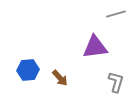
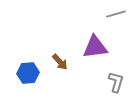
blue hexagon: moved 3 px down
brown arrow: moved 16 px up
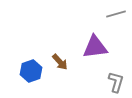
blue hexagon: moved 3 px right, 2 px up; rotated 15 degrees counterclockwise
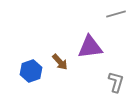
purple triangle: moved 5 px left
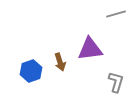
purple triangle: moved 2 px down
brown arrow: rotated 24 degrees clockwise
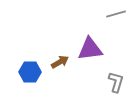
brown arrow: rotated 102 degrees counterclockwise
blue hexagon: moved 1 px left, 1 px down; rotated 20 degrees clockwise
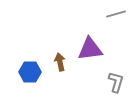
brown arrow: rotated 72 degrees counterclockwise
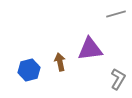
blue hexagon: moved 1 px left, 2 px up; rotated 15 degrees counterclockwise
gray L-shape: moved 2 px right, 3 px up; rotated 15 degrees clockwise
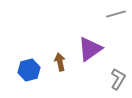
purple triangle: rotated 28 degrees counterclockwise
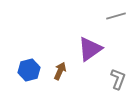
gray line: moved 2 px down
brown arrow: moved 9 px down; rotated 36 degrees clockwise
gray L-shape: rotated 10 degrees counterclockwise
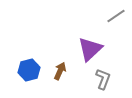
gray line: rotated 18 degrees counterclockwise
purple triangle: rotated 8 degrees counterclockwise
gray L-shape: moved 15 px left
